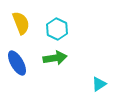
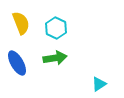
cyan hexagon: moved 1 px left, 1 px up
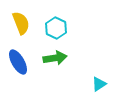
blue ellipse: moved 1 px right, 1 px up
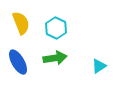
cyan triangle: moved 18 px up
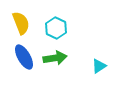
blue ellipse: moved 6 px right, 5 px up
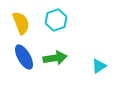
cyan hexagon: moved 8 px up; rotated 15 degrees clockwise
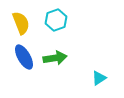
cyan triangle: moved 12 px down
